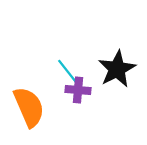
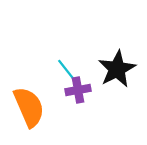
purple cross: rotated 15 degrees counterclockwise
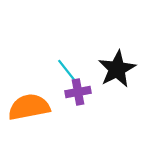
purple cross: moved 2 px down
orange semicircle: rotated 78 degrees counterclockwise
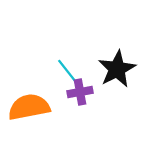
purple cross: moved 2 px right
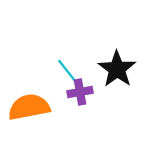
black star: rotated 9 degrees counterclockwise
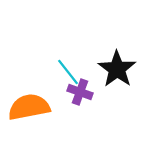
purple cross: rotated 30 degrees clockwise
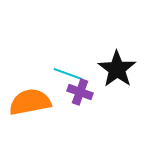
cyan line: moved 2 px down; rotated 32 degrees counterclockwise
orange semicircle: moved 1 px right, 5 px up
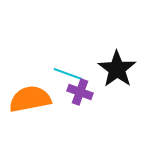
orange semicircle: moved 3 px up
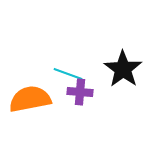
black star: moved 6 px right
purple cross: rotated 15 degrees counterclockwise
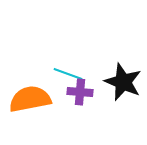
black star: moved 13 px down; rotated 12 degrees counterclockwise
